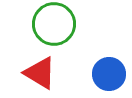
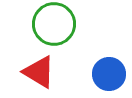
red triangle: moved 1 px left, 1 px up
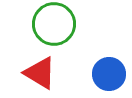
red triangle: moved 1 px right, 1 px down
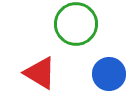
green circle: moved 22 px right
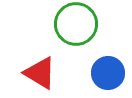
blue circle: moved 1 px left, 1 px up
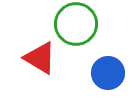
red triangle: moved 15 px up
